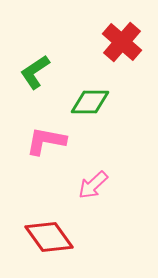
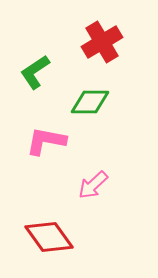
red cross: moved 20 px left; rotated 18 degrees clockwise
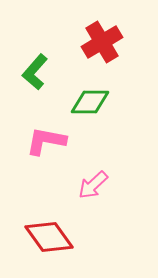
green L-shape: rotated 15 degrees counterclockwise
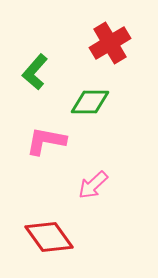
red cross: moved 8 px right, 1 px down
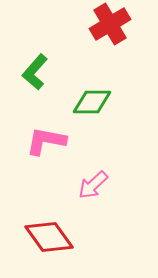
red cross: moved 19 px up
green diamond: moved 2 px right
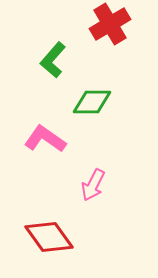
green L-shape: moved 18 px right, 12 px up
pink L-shape: moved 1 px left, 2 px up; rotated 24 degrees clockwise
pink arrow: rotated 20 degrees counterclockwise
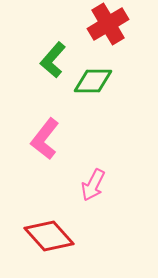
red cross: moved 2 px left
green diamond: moved 1 px right, 21 px up
pink L-shape: rotated 87 degrees counterclockwise
red diamond: moved 1 px up; rotated 6 degrees counterclockwise
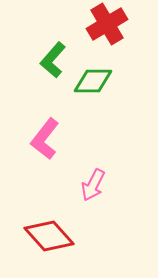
red cross: moved 1 px left
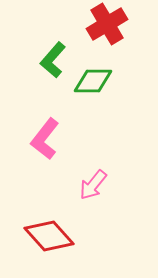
pink arrow: rotated 12 degrees clockwise
